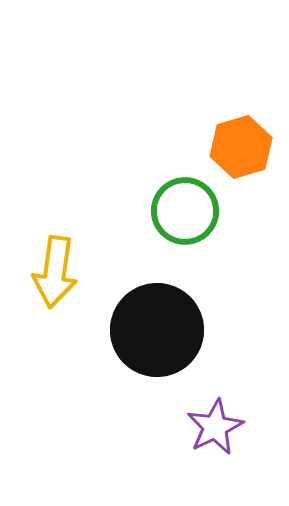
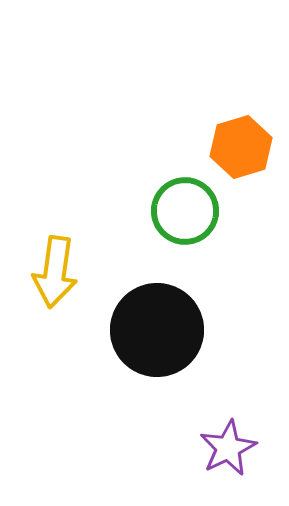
purple star: moved 13 px right, 21 px down
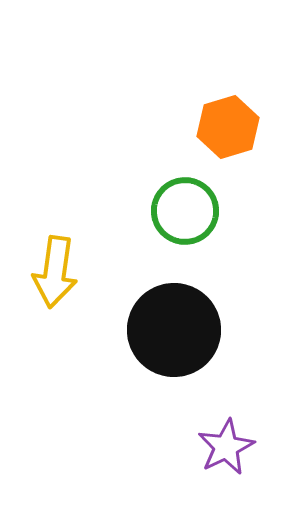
orange hexagon: moved 13 px left, 20 px up
black circle: moved 17 px right
purple star: moved 2 px left, 1 px up
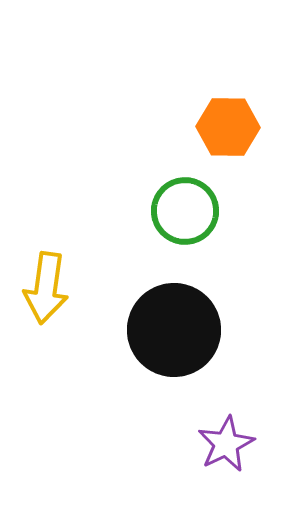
orange hexagon: rotated 18 degrees clockwise
yellow arrow: moved 9 px left, 16 px down
purple star: moved 3 px up
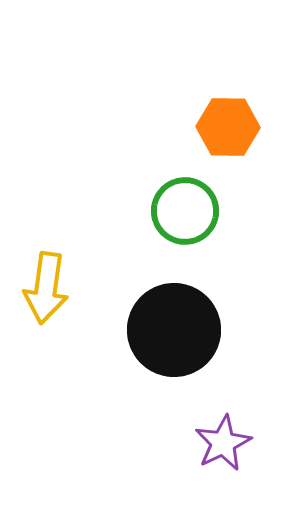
purple star: moved 3 px left, 1 px up
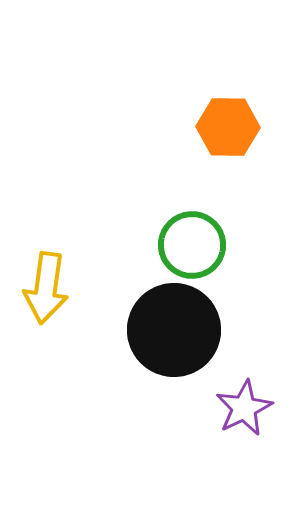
green circle: moved 7 px right, 34 px down
purple star: moved 21 px right, 35 px up
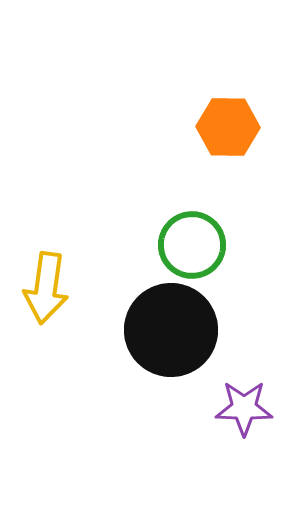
black circle: moved 3 px left
purple star: rotated 28 degrees clockwise
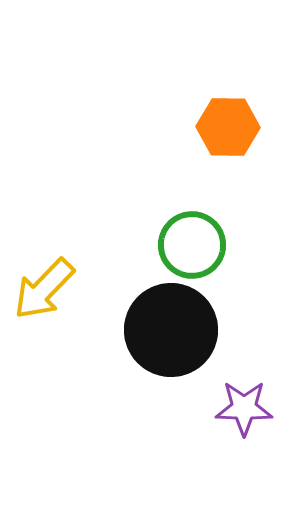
yellow arrow: moved 2 px left, 1 px down; rotated 36 degrees clockwise
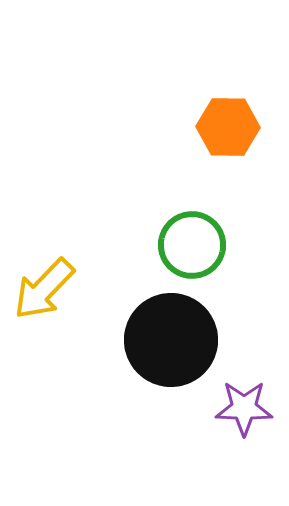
black circle: moved 10 px down
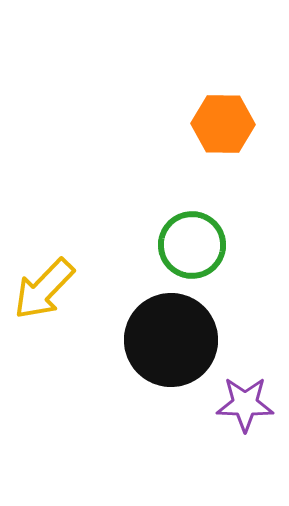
orange hexagon: moved 5 px left, 3 px up
purple star: moved 1 px right, 4 px up
